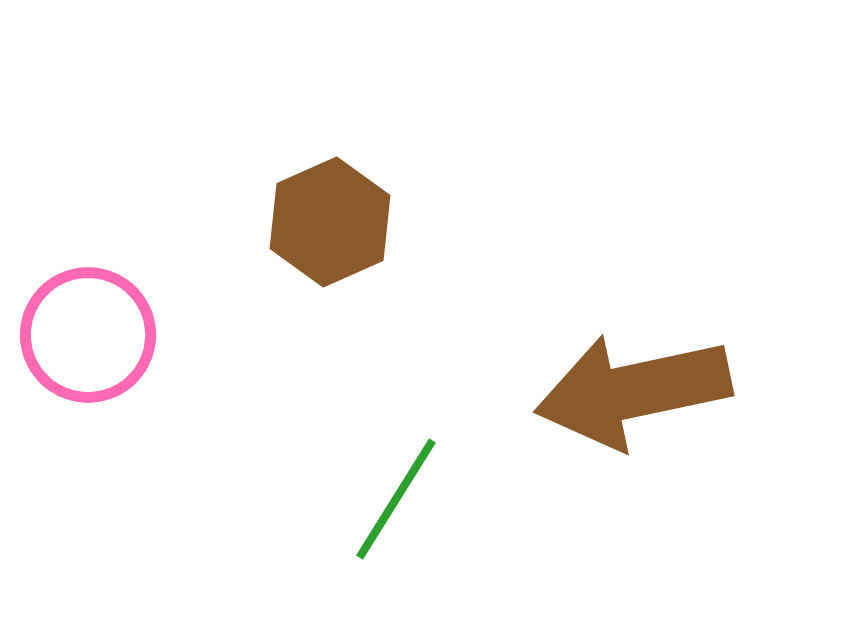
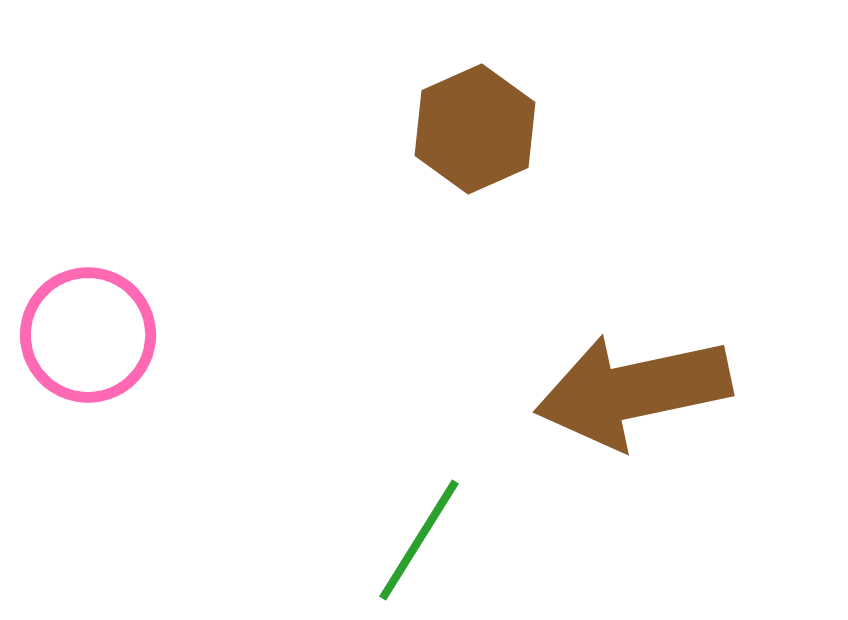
brown hexagon: moved 145 px right, 93 px up
green line: moved 23 px right, 41 px down
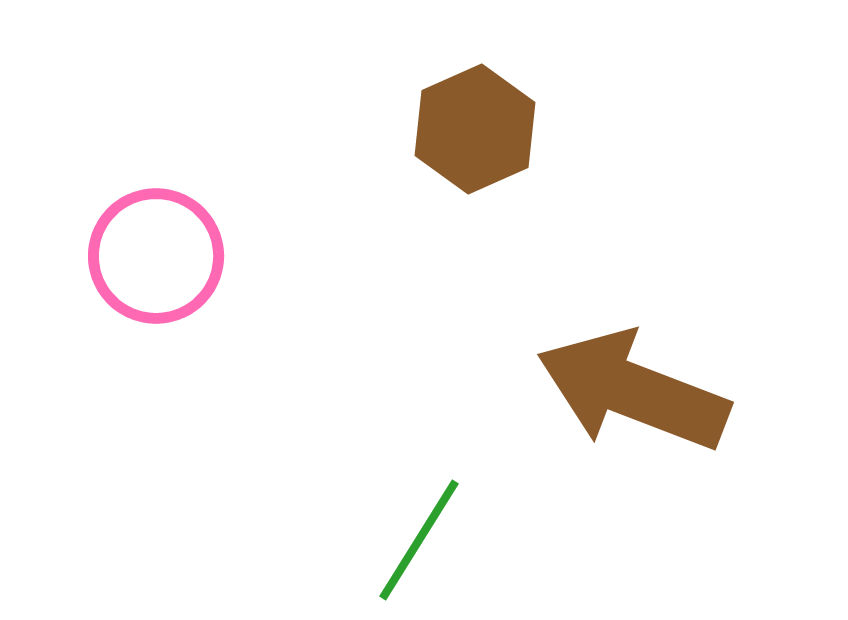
pink circle: moved 68 px right, 79 px up
brown arrow: rotated 33 degrees clockwise
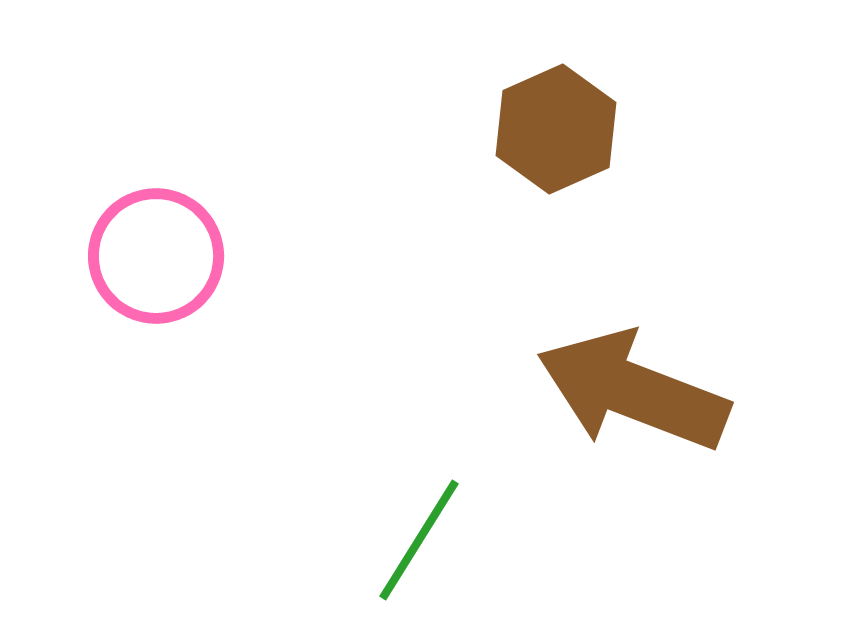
brown hexagon: moved 81 px right
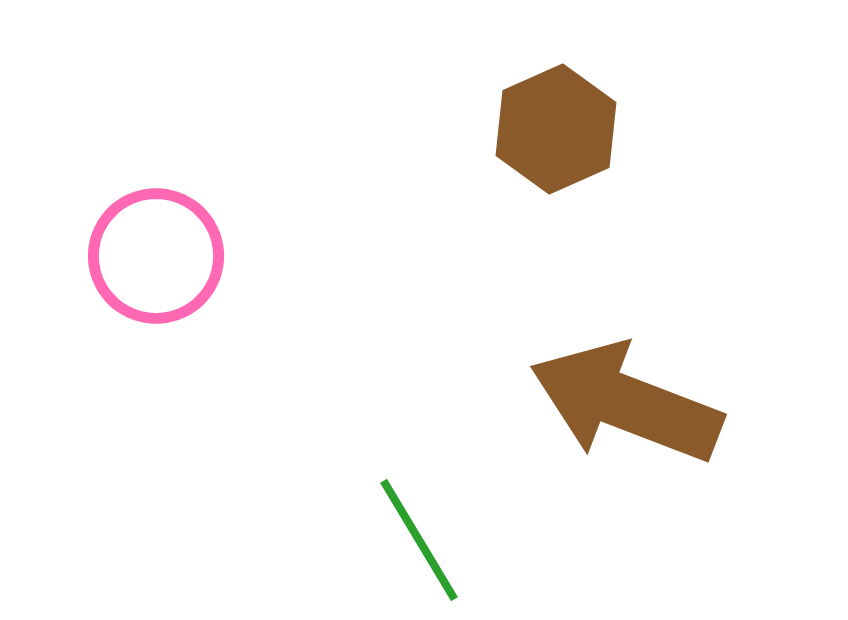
brown arrow: moved 7 px left, 12 px down
green line: rotated 63 degrees counterclockwise
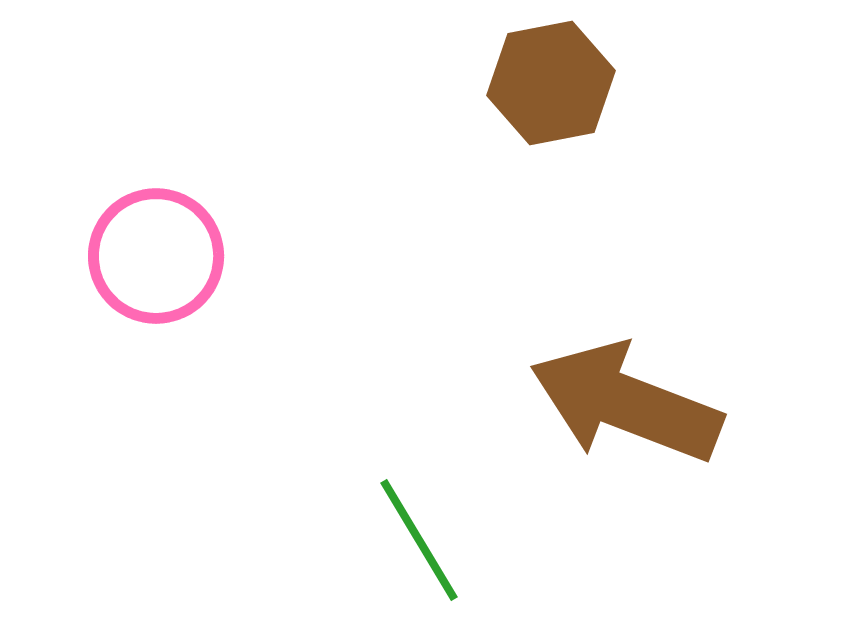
brown hexagon: moved 5 px left, 46 px up; rotated 13 degrees clockwise
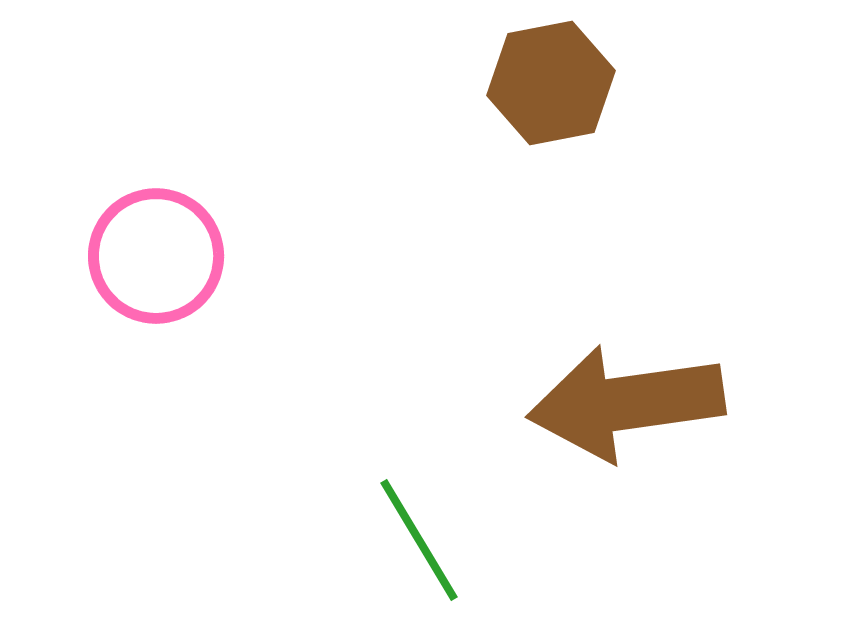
brown arrow: rotated 29 degrees counterclockwise
